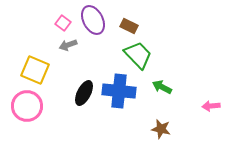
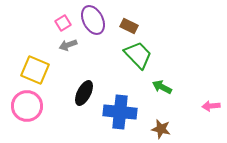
pink square: rotated 21 degrees clockwise
blue cross: moved 1 px right, 21 px down
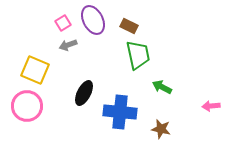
green trapezoid: rotated 32 degrees clockwise
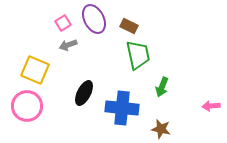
purple ellipse: moved 1 px right, 1 px up
green arrow: rotated 96 degrees counterclockwise
blue cross: moved 2 px right, 4 px up
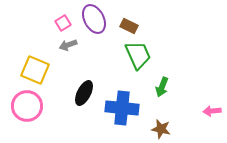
green trapezoid: rotated 12 degrees counterclockwise
pink arrow: moved 1 px right, 5 px down
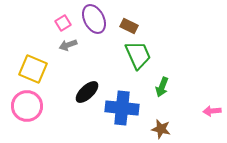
yellow square: moved 2 px left, 1 px up
black ellipse: moved 3 px right, 1 px up; rotated 20 degrees clockwise
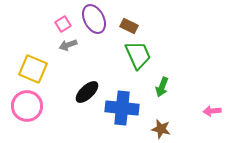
pink square: moved 1 px down
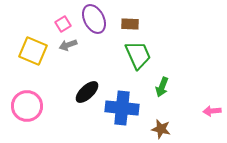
brown rectangle: moved 1 px right, 2 px up; rotated 24 degrees counterclockwise
yellow square: moved 18 px up
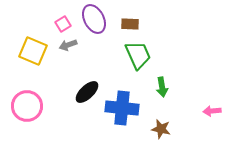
green arrow: rotated 30 degrees counterclockwise
